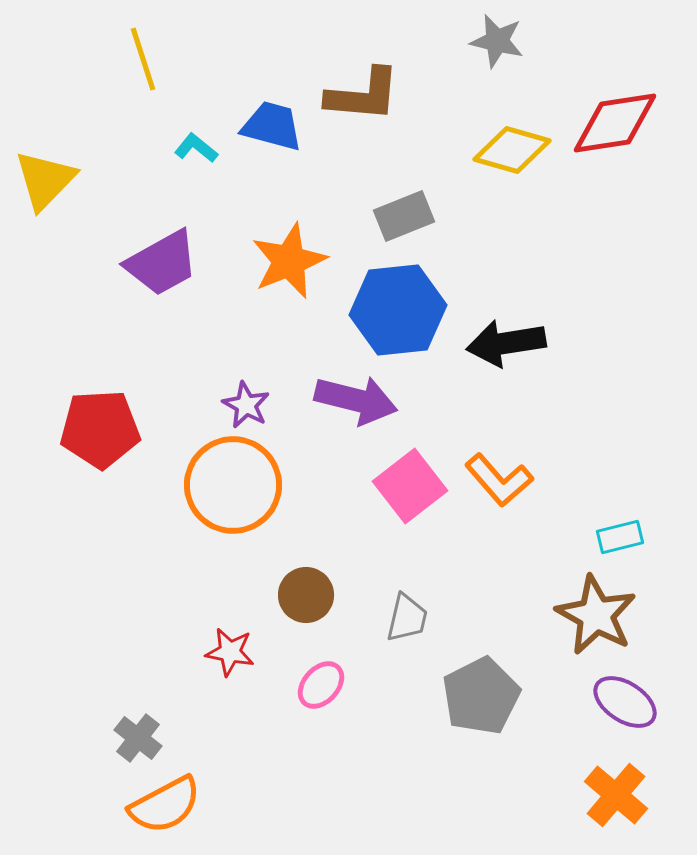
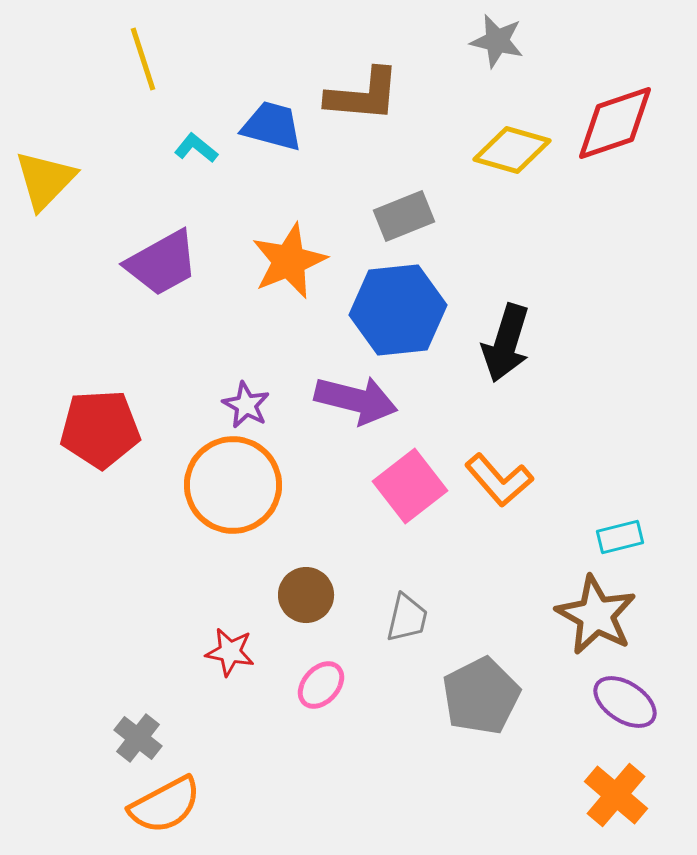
red diamond: rotated 10 degrees counterclockwise
black arrow: rotated 64 degrees counterclockwise
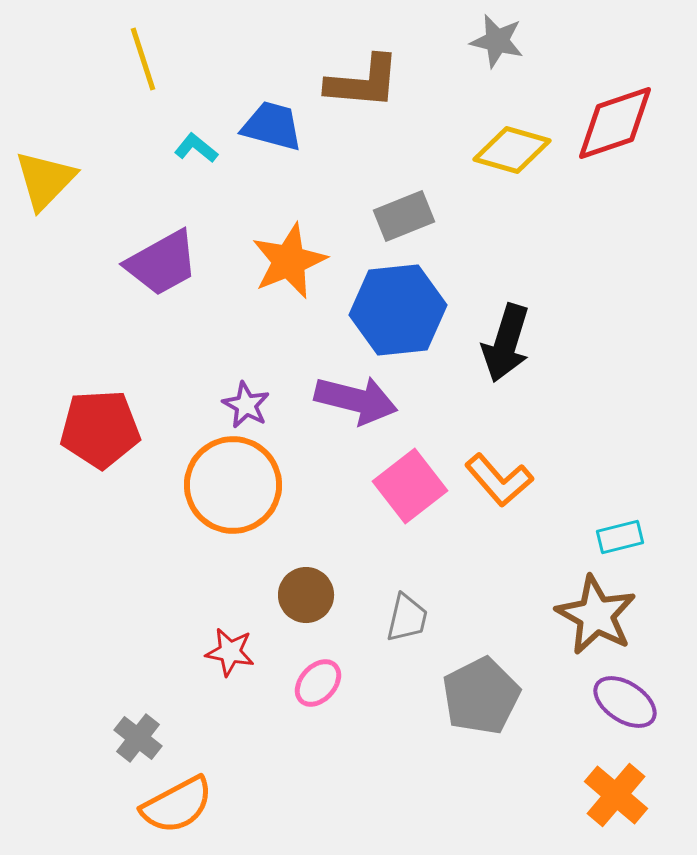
brown L-shape: moved 13 px up
pink ellipse: moved 3 px left, 2 px up
orange semicircle: moved 12 px right
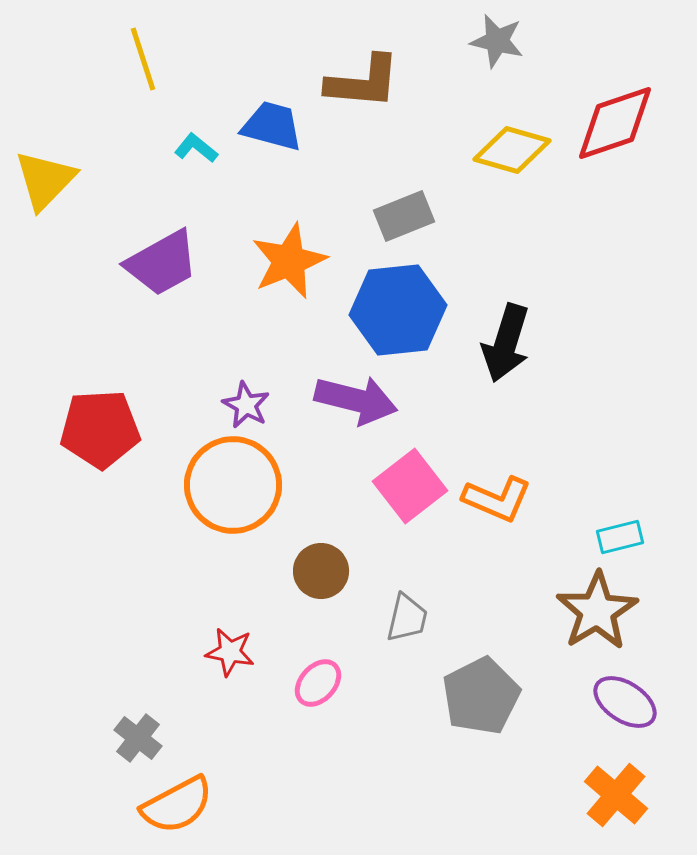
orange L-shape: moved 2 px left, 19 px down; rotated 26 degrees counterclockwise
brown circle: moved 15 px right, 24 px up
brown star: moved 1 px right, 4 px up; rotated 12 degrees clockwise
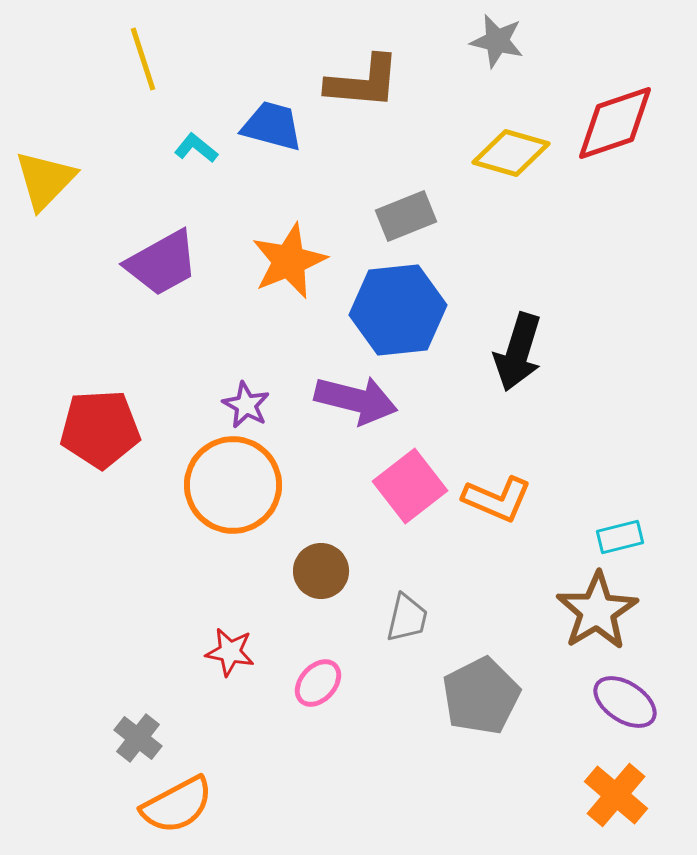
yellow diamond: moved 1 px left, 3 px down
gray rectangle: moved 2 px right
black arrow: moved 12 px right, 9 px down
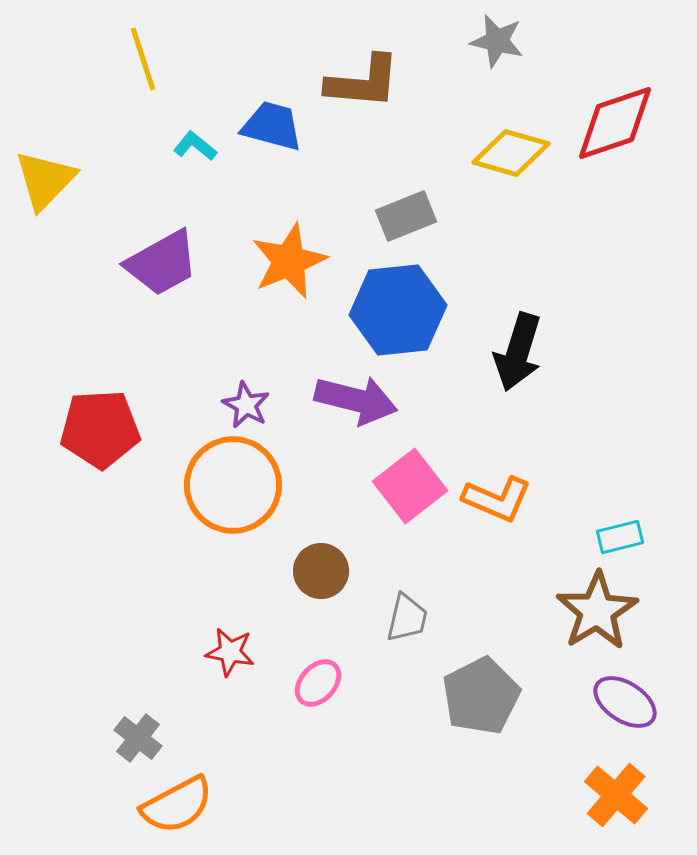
cyan L-shape: moved 1 px left, 2 px up
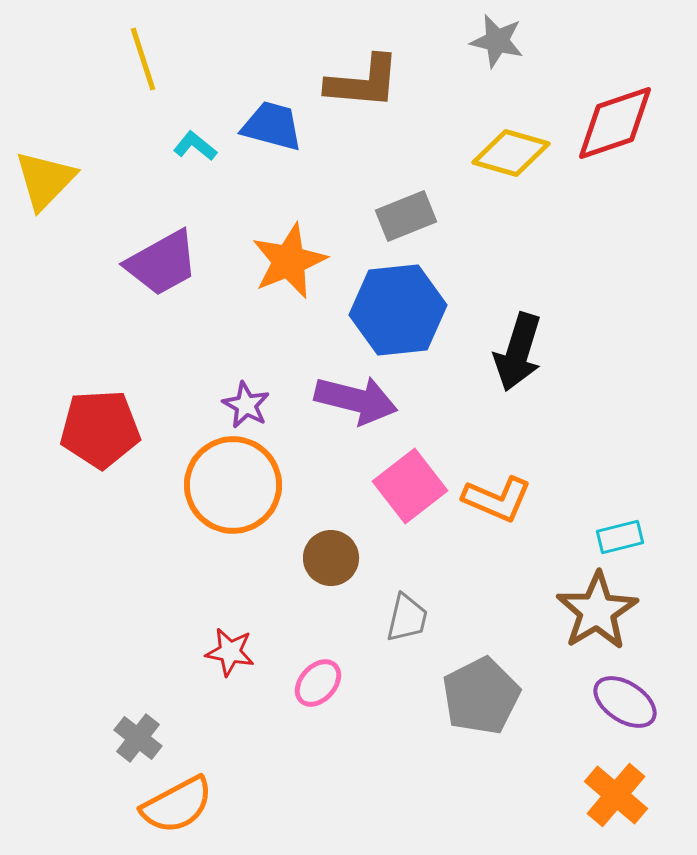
brown circle: moved 10 px right, 13 px up
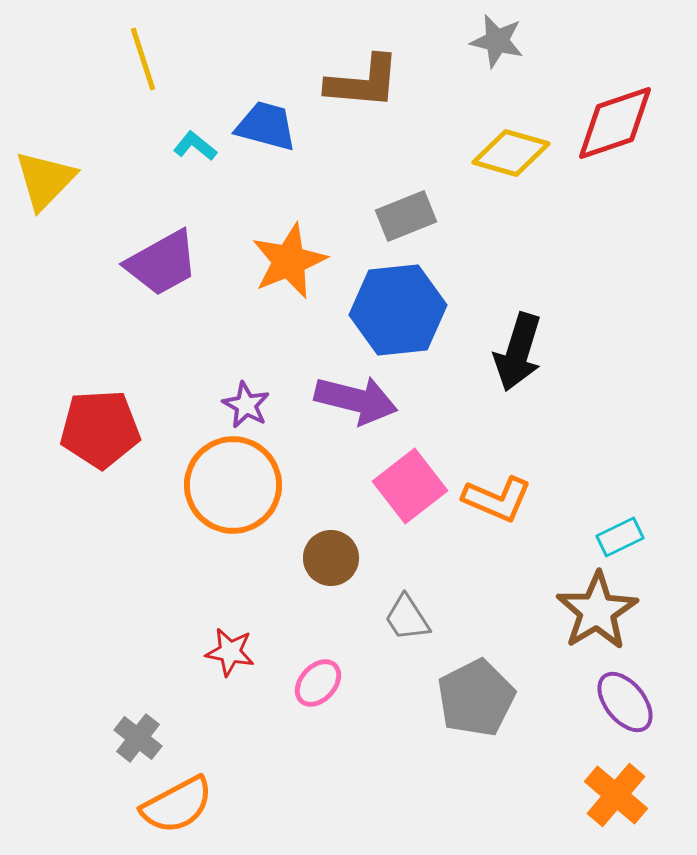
blue trapezoid: moved 6 px left
cyan rectangle: rotated 12 degrees counterclockwise
gray trapezoid: rotated 134 degrees clockwise
gray pentagon: moved 5 px left, 2 px down
purple ellipse: rotated 18 degrees clockwise
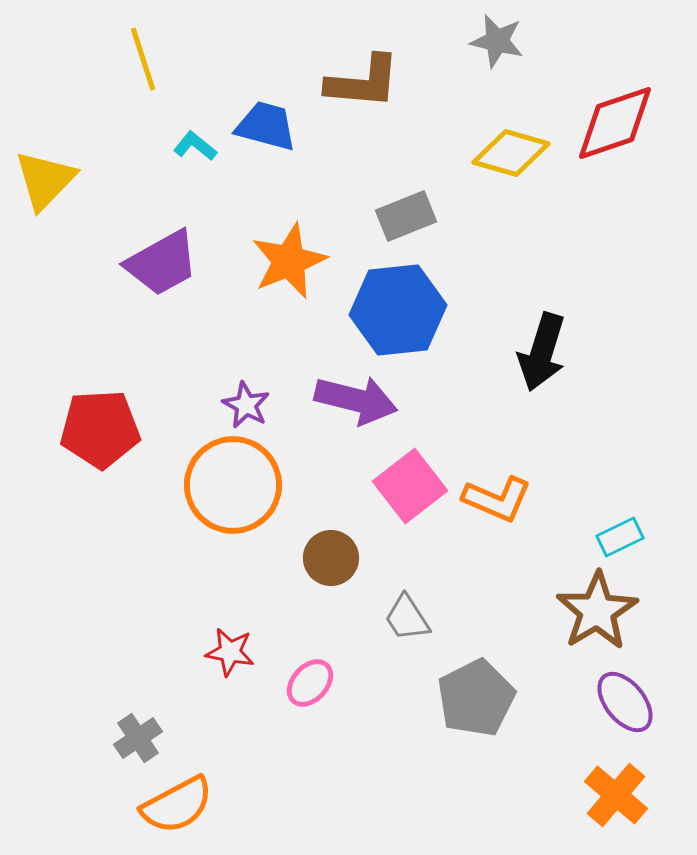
black arrow: moved 24 px right
pink ellipse: moved 8 px left
gray cross: rotated 18 degrees clockwise
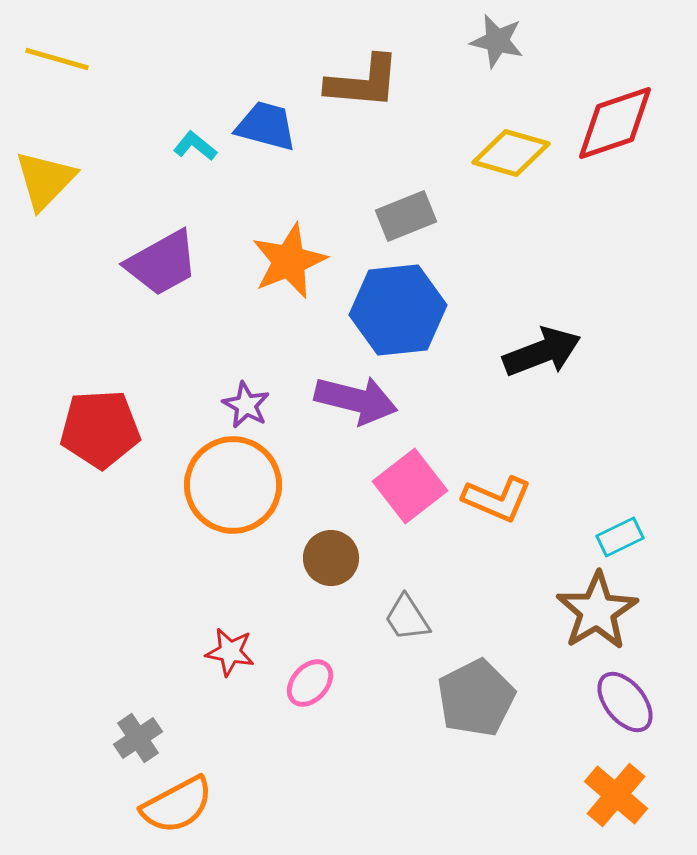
yellow line: moved 86 px left; rotated 56 degrees counterclockwise
black arrow: rotated 128 degrees counterclockwise
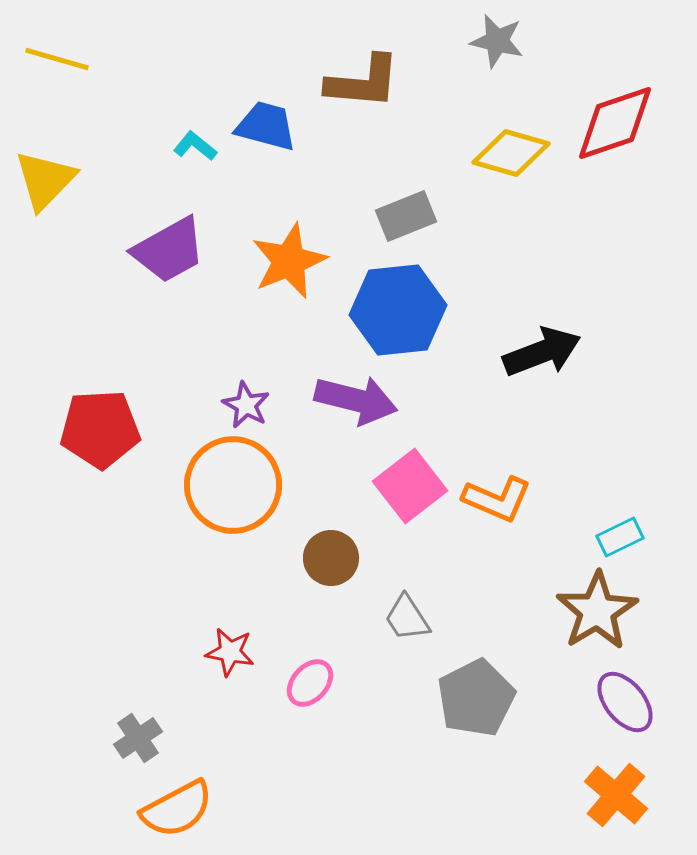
purple trapezoid: moved 7 px right, 13 px up
orange semicircle: moved 4 px down
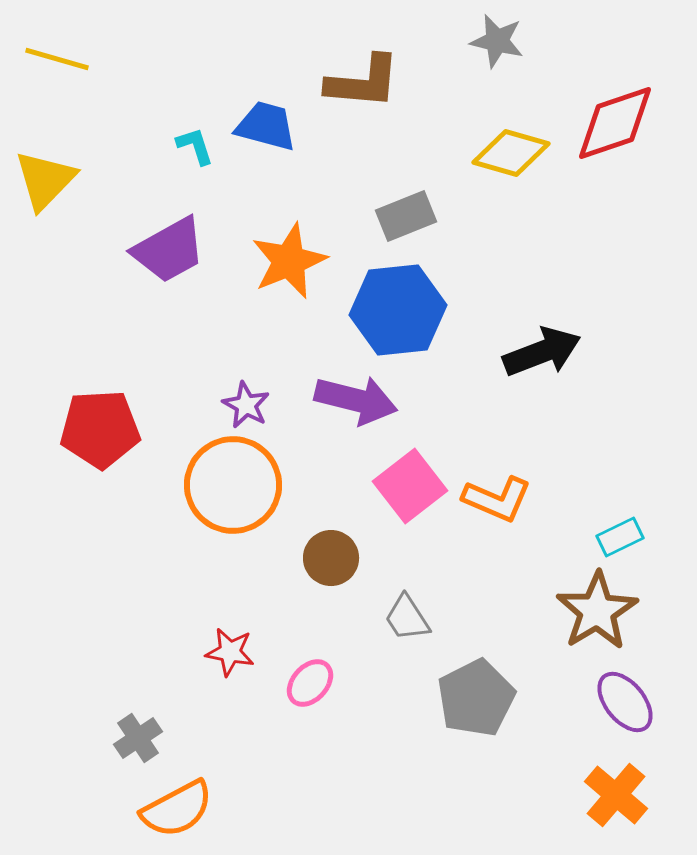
cyan L-shape: rotated 33 degrees clockwise
